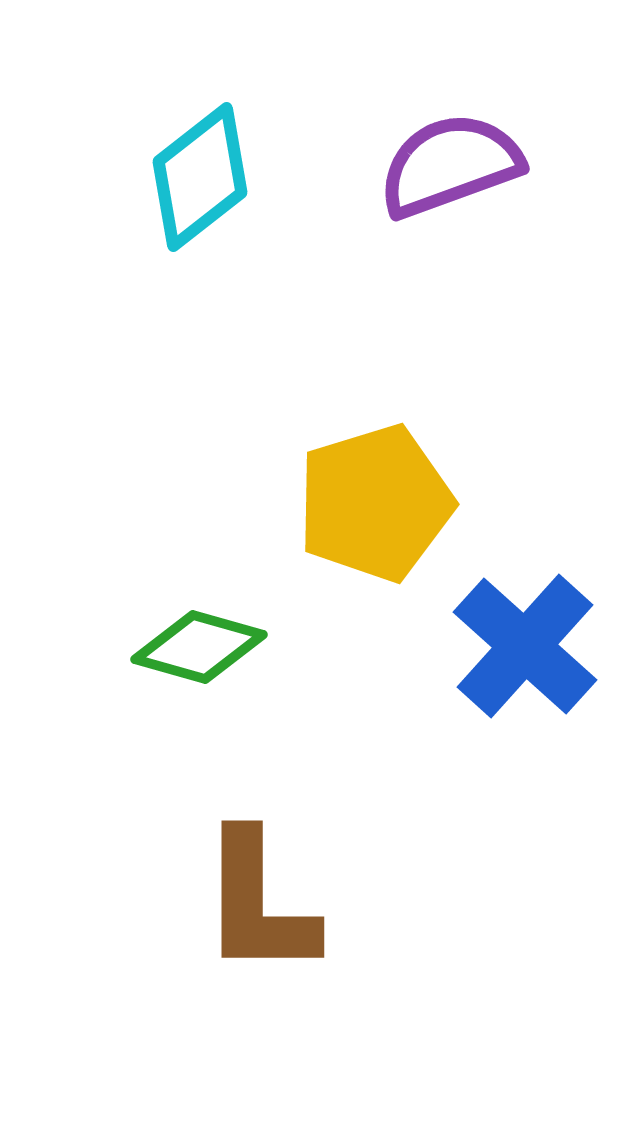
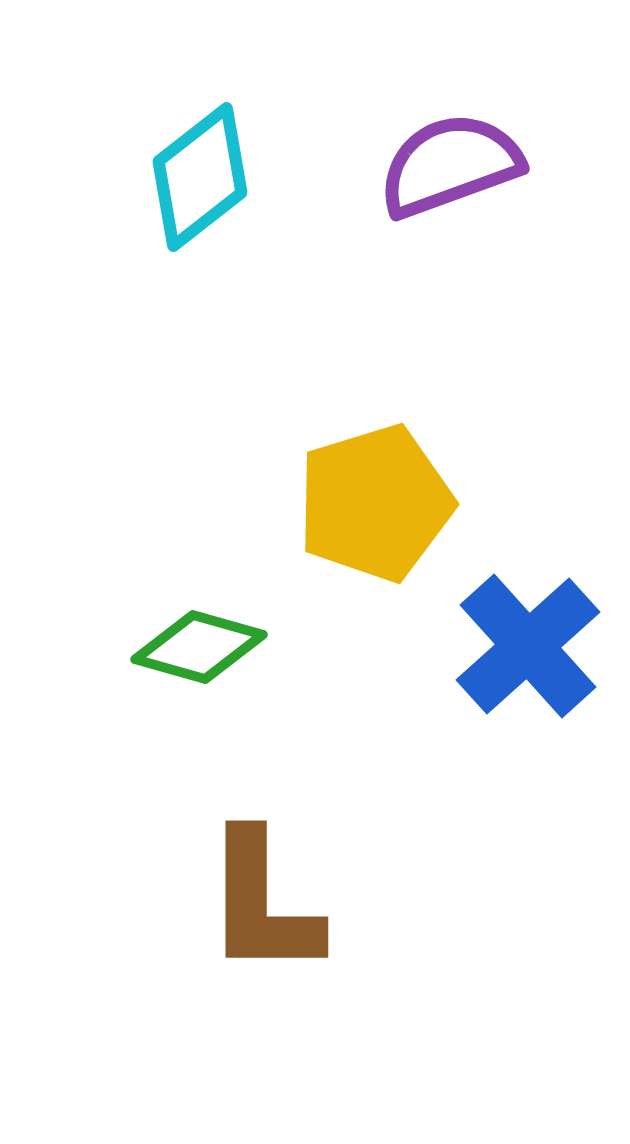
blue cross: moved 3 px right; rotated 6 degrees clockwise
brown L-shape: moved 4 px right
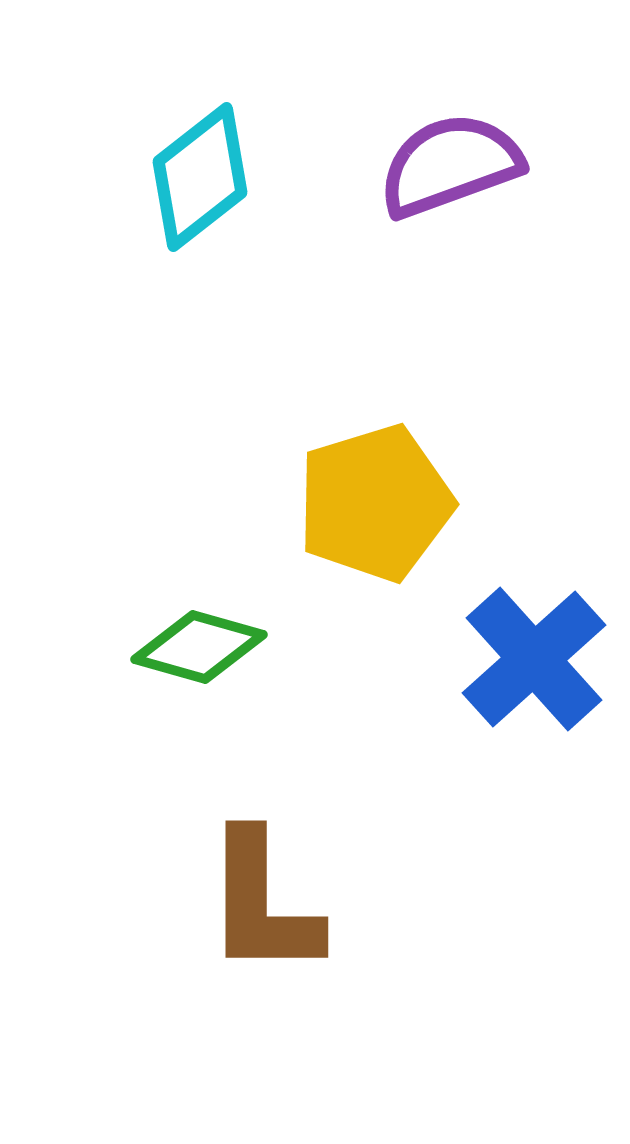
blue cross: moved 6 px right, 13 px down
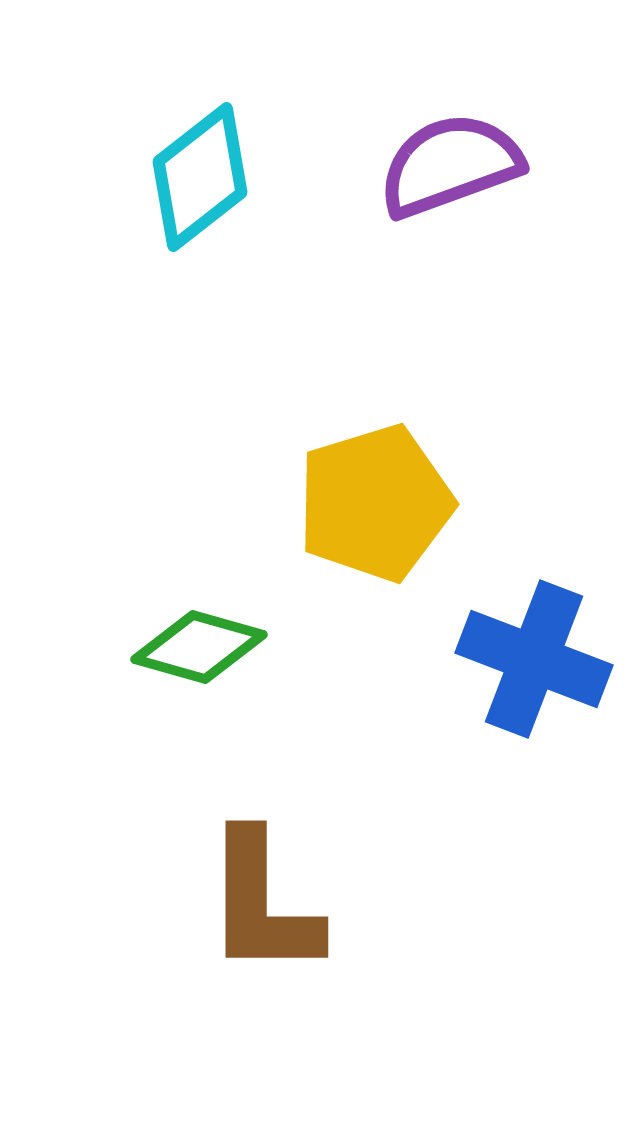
blue cross: rotated 27 degrees counterclockwise
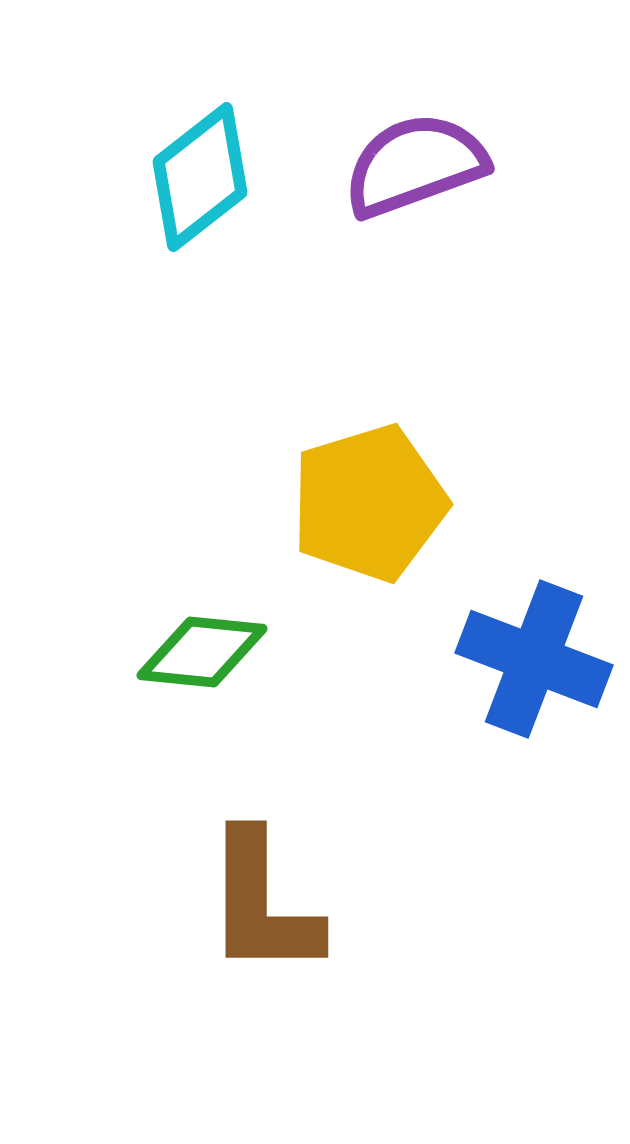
purple semicircle: moved 35 px left
yellow pentagon: moved 6 px left
green diamond: moved 3 px right, 5 px down; rotated 10 degrees counterclockwise
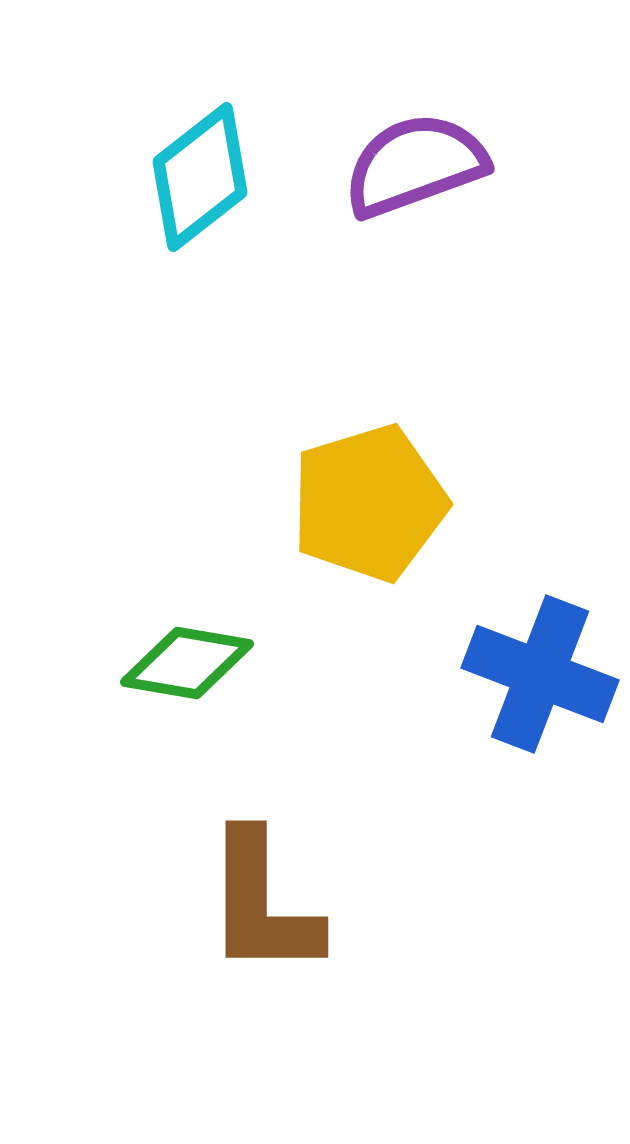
green diamond: moved 15 px left, 11 px down; rotated 4 degrees clockwise
blue cross: moved 6 px right, 15 px down
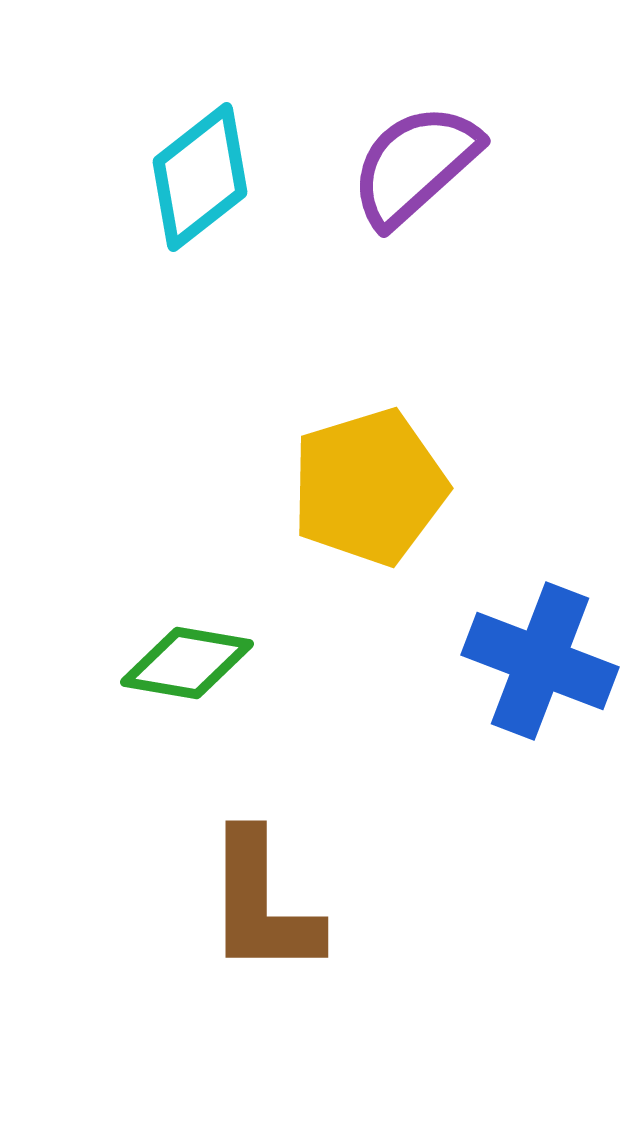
purple semicircle: rotated 22 degrees counterclockwise
yellow pentagon: moved 16 px up
blue cross: moved 13 px up
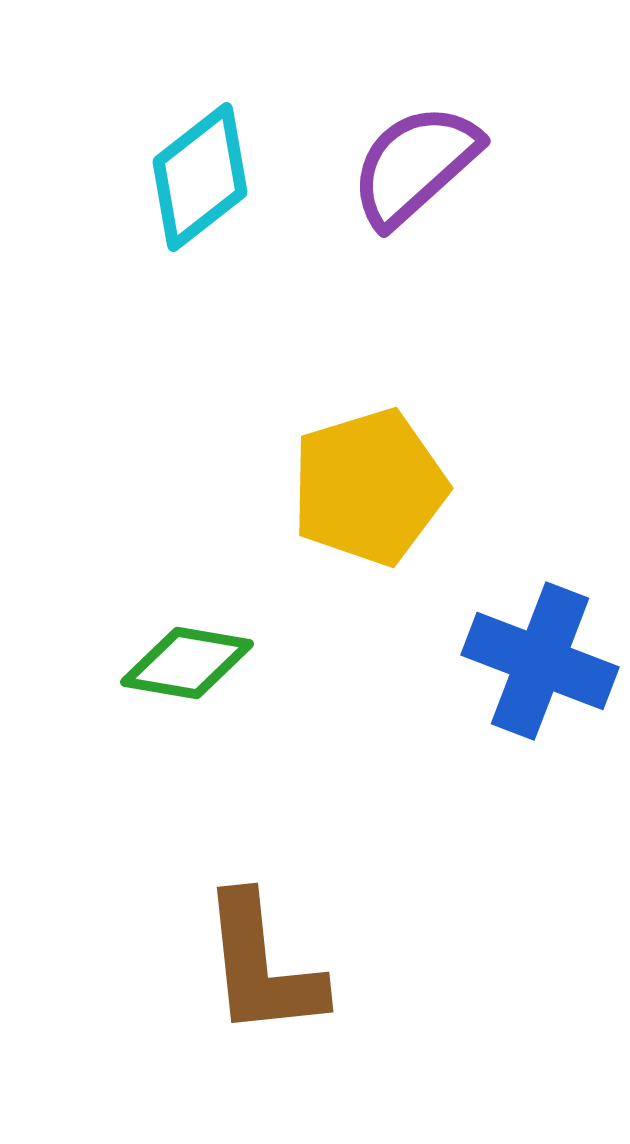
brown L-shape: moved 62 px down; rotated 6 degrees counterclockwise
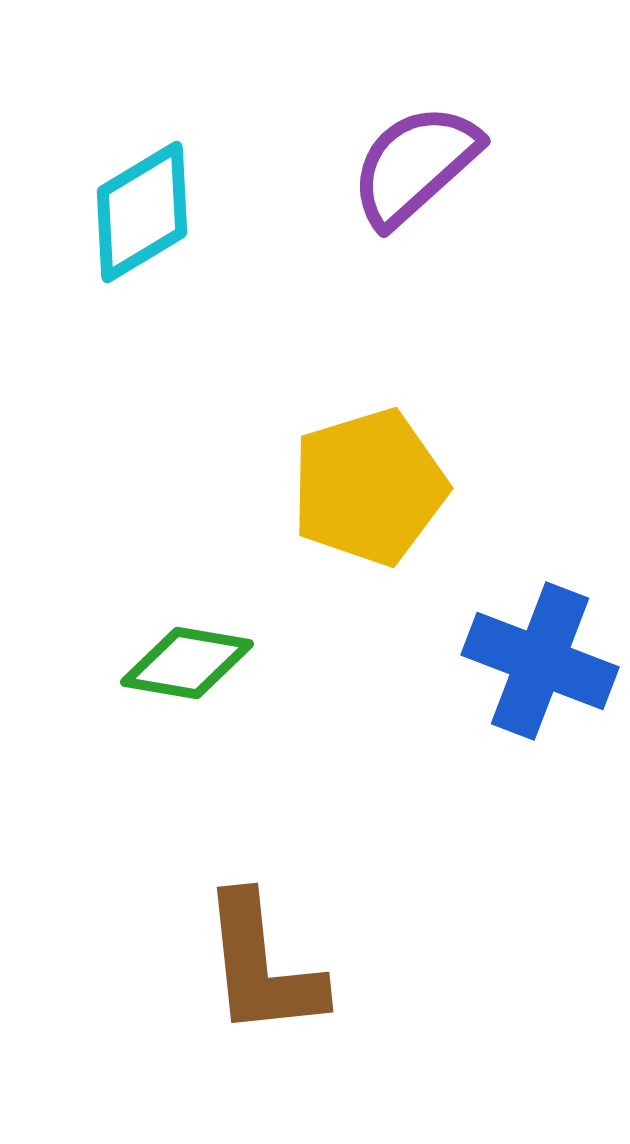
cyan diamond: moved 58 px left, 35 px down; rotated 7 degrees clockwise
